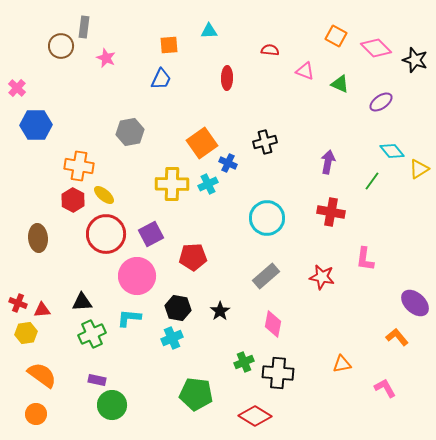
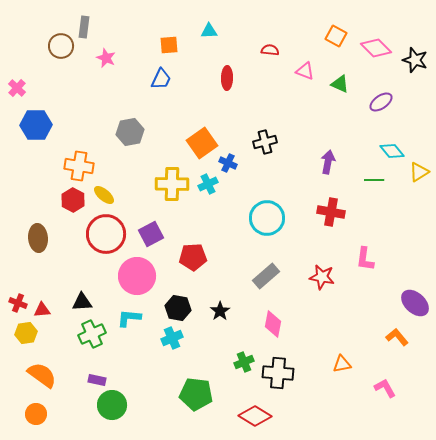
yellow triangle at (419, 169): moved 3 px down
green line at (372, 181): moved 2 px right, 1 px up; rotated 54 degrees clockwise
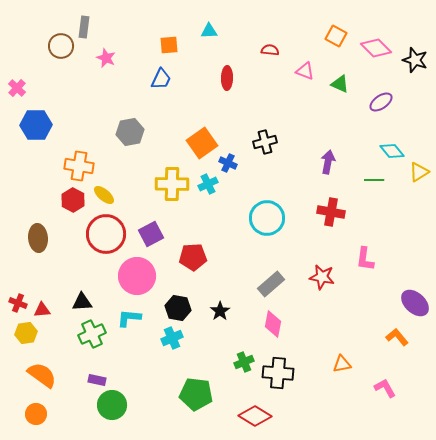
gray rectangle at (266, 276): moved 5 px right, 8 px down
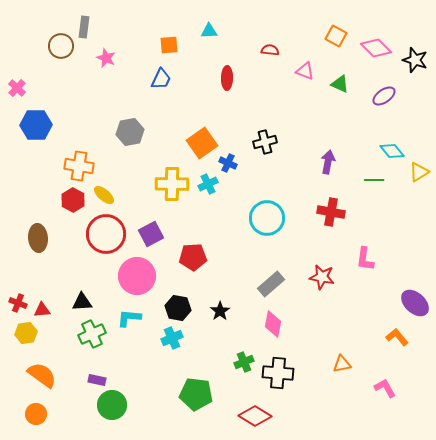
purple ellipse at (381, 102): moved 3 px right, 6 px up
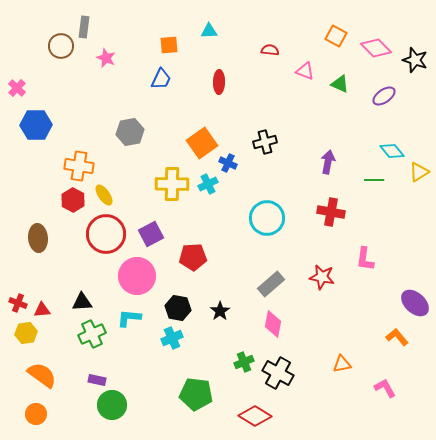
red ellipse at (227, 78): moved 8 px left, 4 px down
yellow ellipse at (104, 195): rotated 15 degrees clockwise
black cross at (278, 373): rotated 24 degrees clockwise
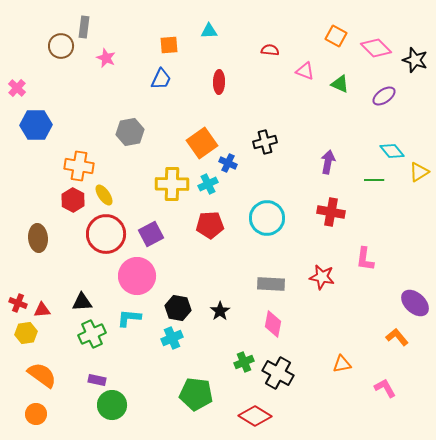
red pentagon at (193, 257): moved 17 px right, 32 px up
gray rectangle at (271, 284): rotated 44 degrees clockwise
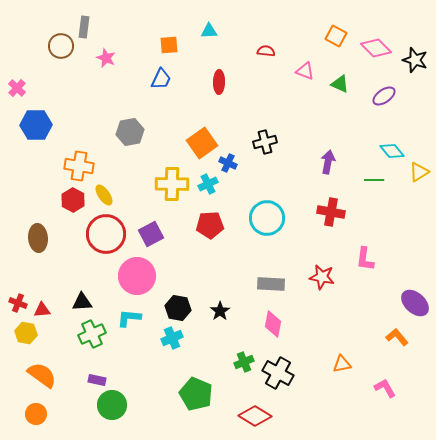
red semicircle at (270, 50): moved 4 px left, 1 px down
yellow hexagon at (26, 333): rotated 20 degrees clockwise
green pentagon at (196, 394): rotated 16 degrees clockwise
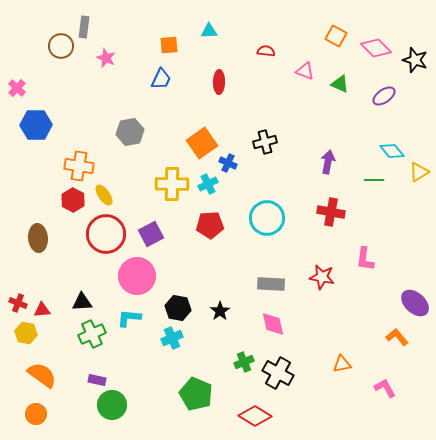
pink diamond at (273, 324): rotated 24 degrees counterclockwise
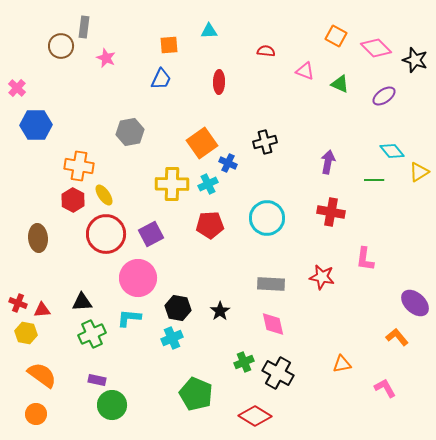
pink circle at (137, 276): moved 1 px right, 2 px down
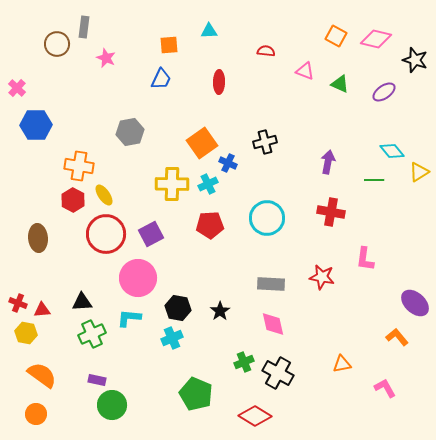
brown circle at (61, 46): moved 4 px left, 2 px up
pink diamond at (376, 48): moved 9 px up; rotated 32 degrees counterclockwise
purple ellipse at (384, 96): moved 4 px up
